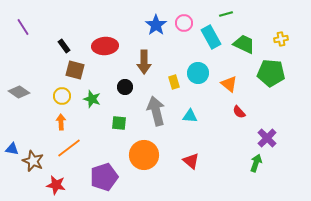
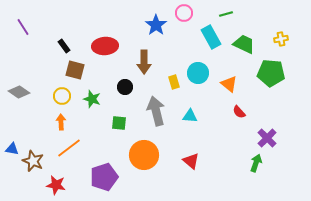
pink circle: moved 10 px up
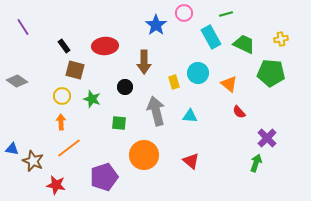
gray diamond: moved 2 px left, 11 px up
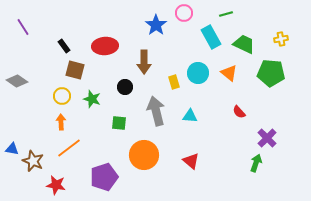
orange triangle: moved 11 px up
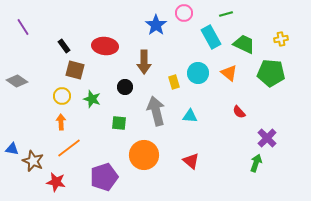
red ellipse: rotated 10 degrees clockwise
red star: moved 3 px up
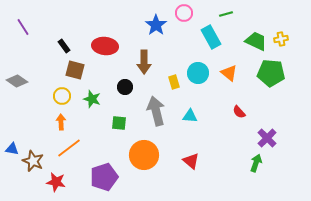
green trapezoid: moved 12 px right, 3 px up
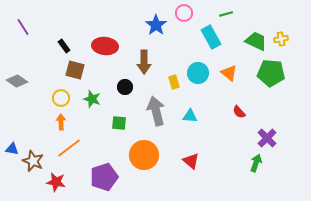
yellow circle: moved 1 px left, 2 px down
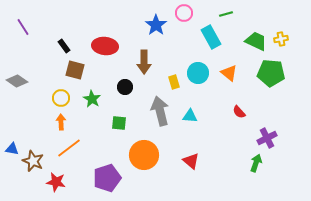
green star: rotated 12 degrees clockwise
gray arrow: moved 4 px right
purple cross: rotated 18 degrees clockwise
purple pentagon: moved 3 px right, 1 px down
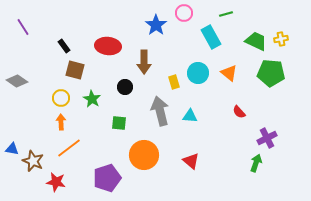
red ellipse: moved 3 px right
